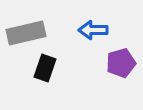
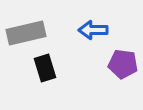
purple pentagon: moved 2 px right, 1 px down; rotated 24 degrees clockwise
black rectangle: rotated 36 degrees counterclockwise
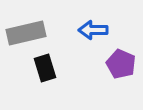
purple pentagon: moved 2 px left; rotated 16 degrees clockwise
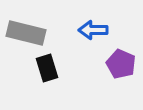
gray rectangle: rotated 27 degrees clockwise
black rectangle: moved 2 px right
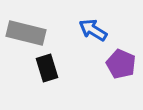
blue arrow: rotated 32 degrees clockwise
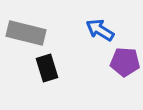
blue arrow: moved 7 px right
purple pentagon: moved 4 px right, 2 px up; rotated 20 degrees counterclockwise
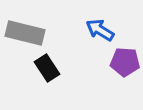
gray rectangle: moved 1 px left
black rectangle: rotated 16 degrees counterclockwise
